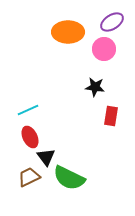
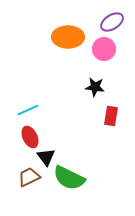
orange ellipse: moved 5 px down
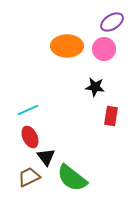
orange ellipse: moved 1 px left, 9 px down
green semicircle: moved 3 px right; rotated 12 degrees clockwise
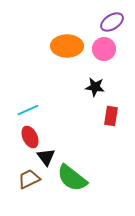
brown trapezoid: moved 2 px down
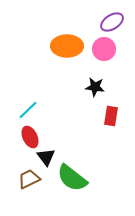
cyan line: rotated 20 degrees counterclockwise
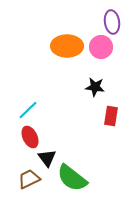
purple ellipse: rotated 65 degrees counterclockwise
pink circle: moved 3 px left, 2 px up
black triangle: moved 1 px right, 1 px down
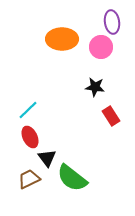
orange ellipse: moved 5 px left, 7 px up
red rectangle: rotated 42 degrees counterclockwise
